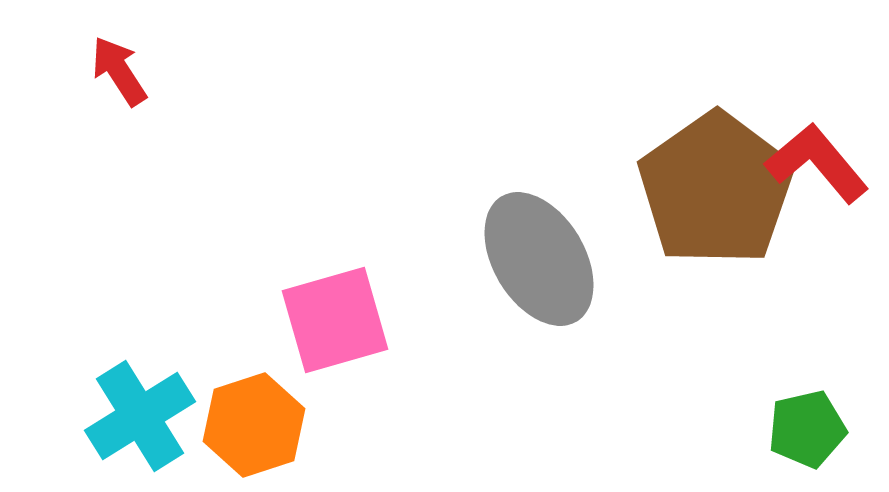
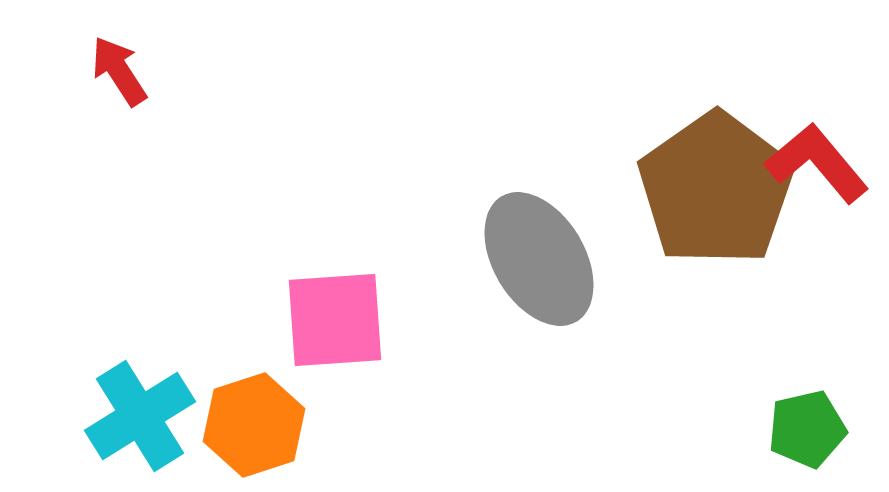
pink square: rotated 12 degrees clockwise
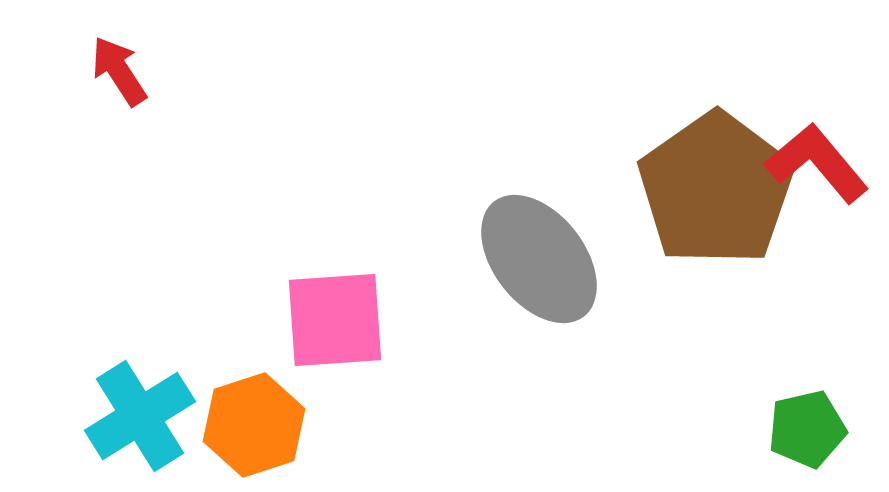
gray ellipse: rotated 7 degrees counterclockwise
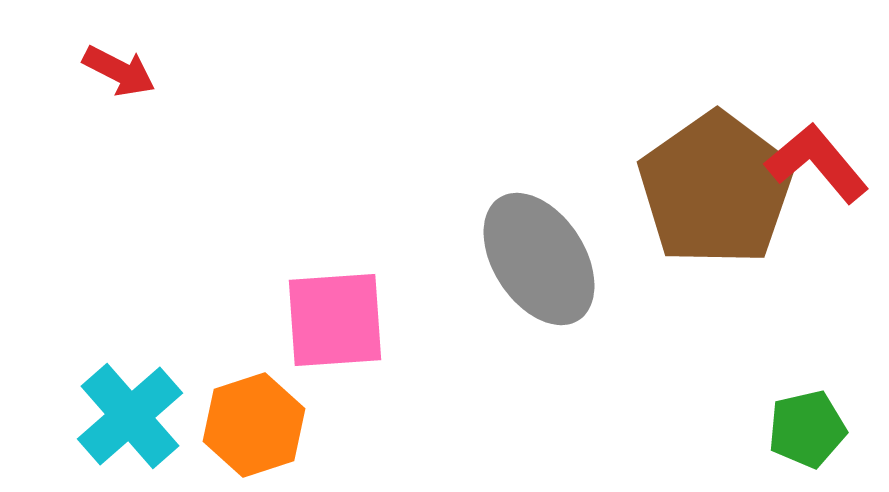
red arrow: rotated 150 degrees clockwise
gray ellipse: rotated 5 degrees clockwise
cyan cross: moved 10 px left; rotated 9 degrees counterclockwise
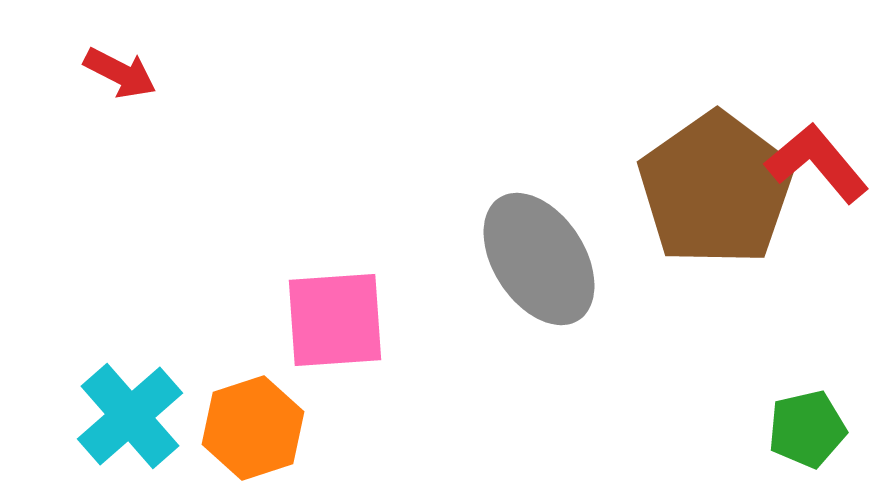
red arrow: moved 1 px right, 2 px down
orange hexagon: moved 1 px left, 3 px down
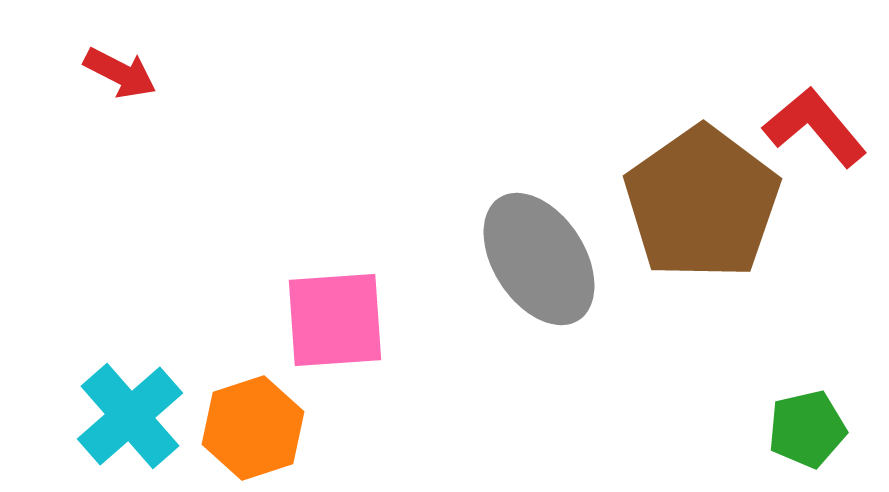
red L-shape: moved 2 px left, 36 px up
brown pentagon: moved 14 px left, 14 px down
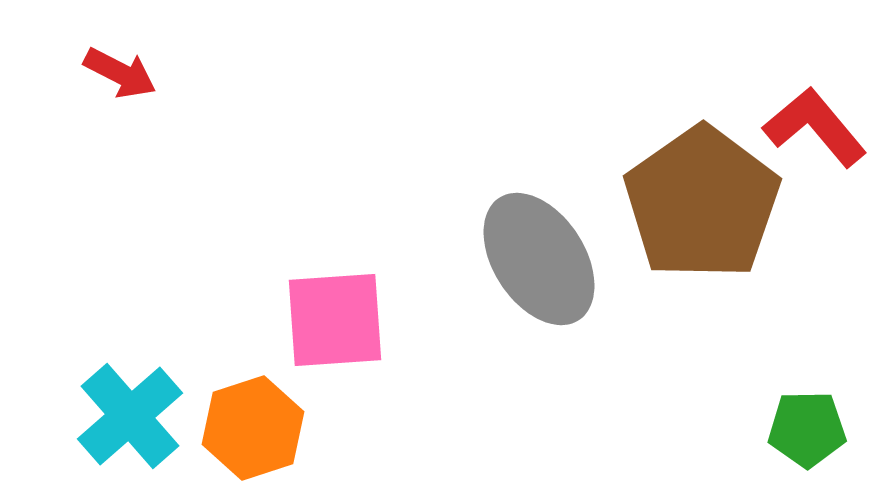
green pentagon: rotated 12 degrees clockwise
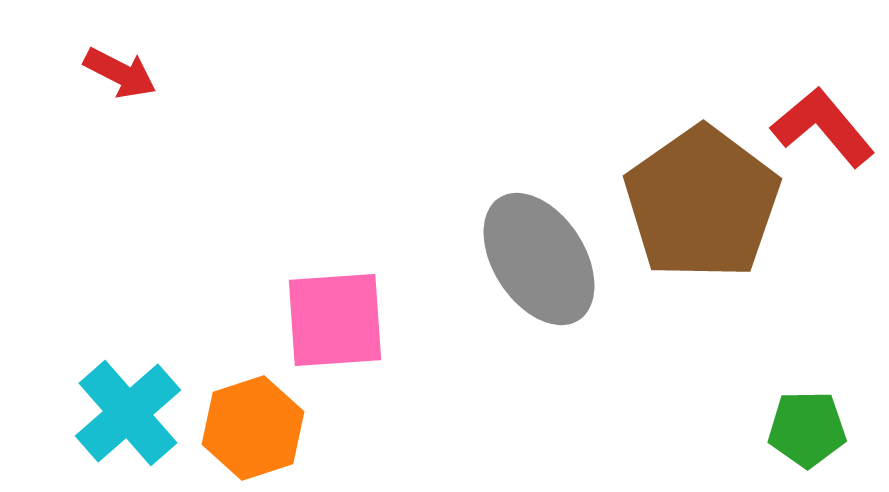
red L-shape: moved 8 px right
cyan cross: moved 2 px left, 3 px up
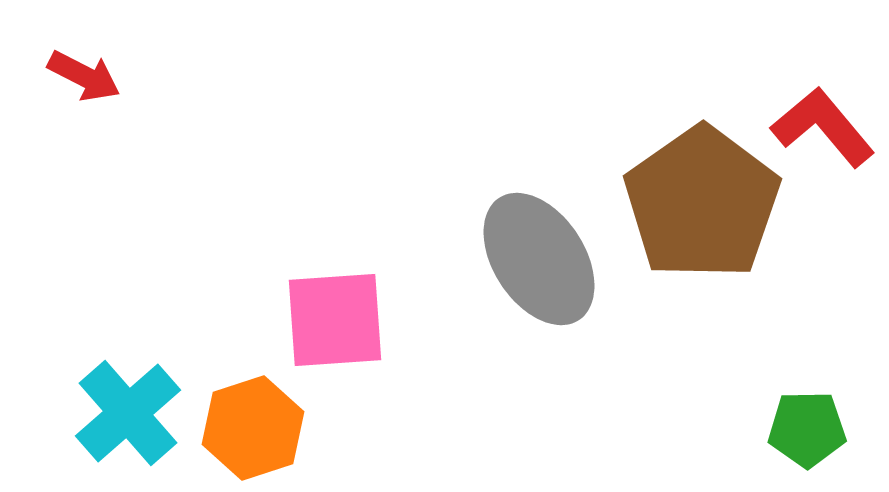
red arrow: moved 36 px left, 3 px down
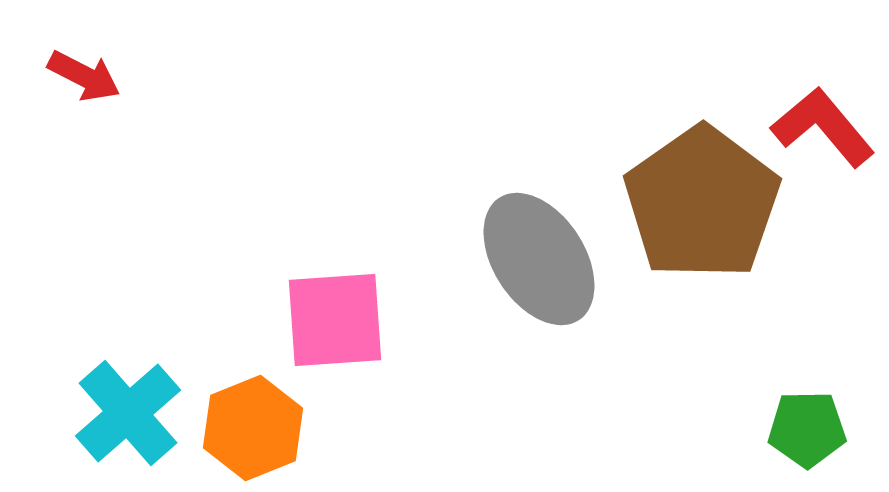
orange hexagon: rotated 4 degrees counterclockwise
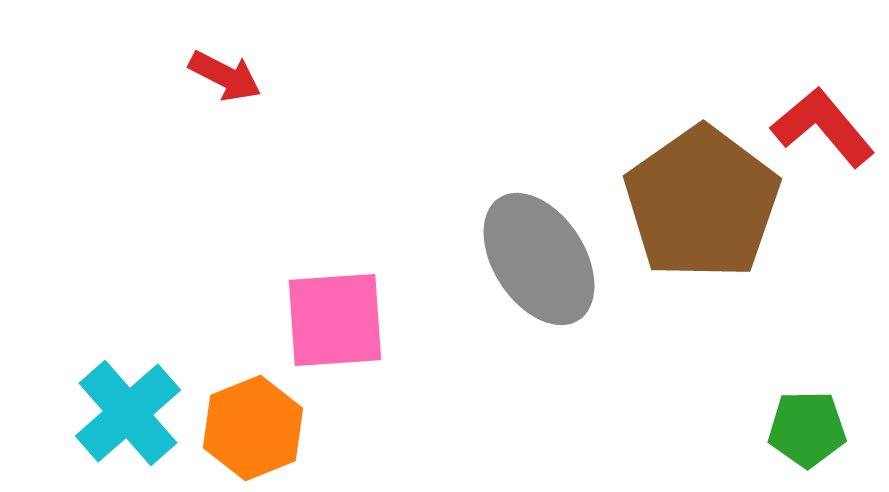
red arrow: moved 141 px right
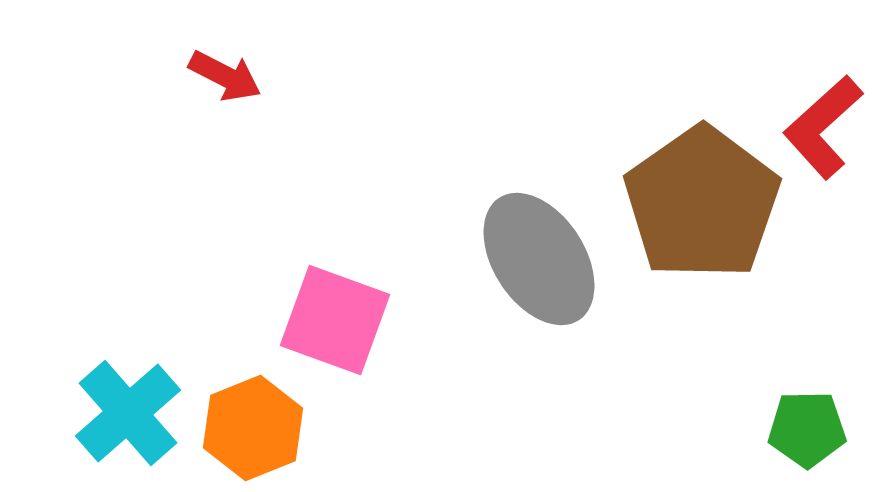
red L-shape: rotated 92 degrees counterclockwise
pink square: rotated 24 degrees clockwise
